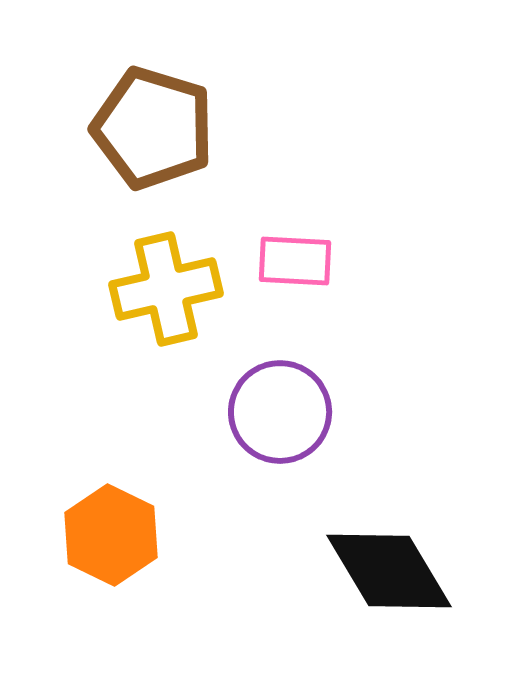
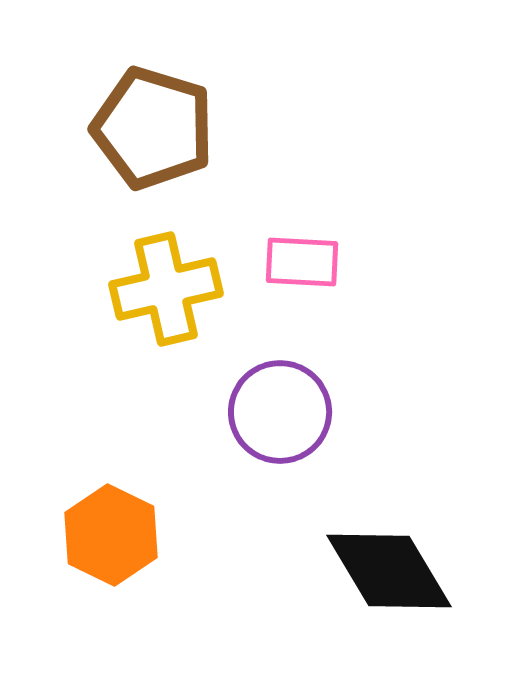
pink rectangle: moved 7 px right, 1 px down
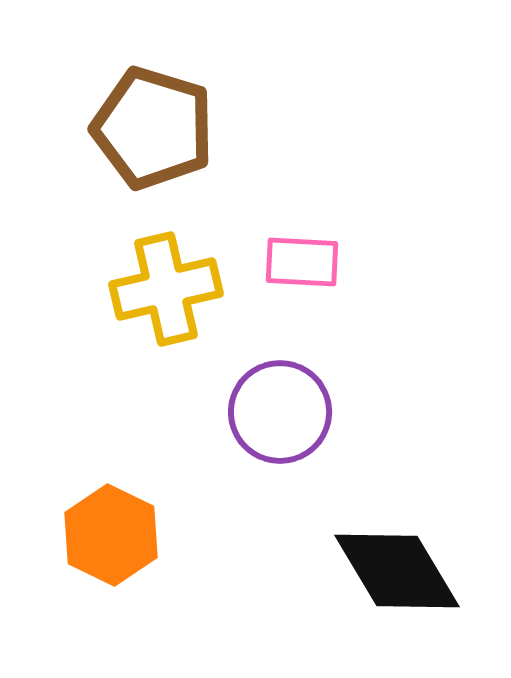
black diamond: moved 8 px right
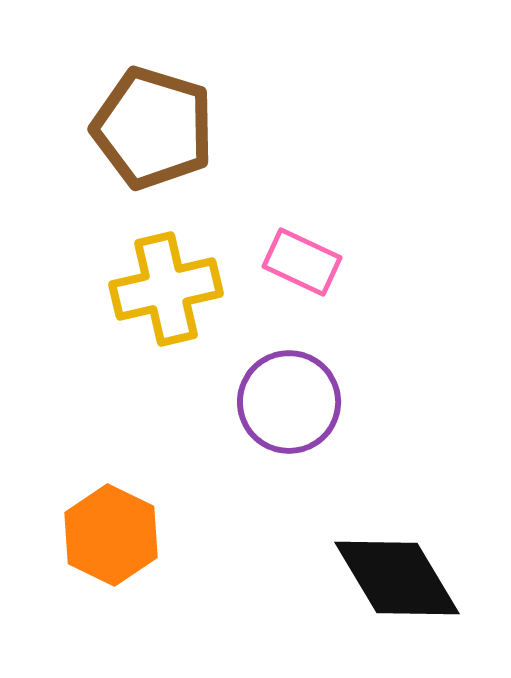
pink rectangle: rotated 22 degrees clockwise
purple circle: moved 9 px right, 10 px up
black diamond: moved 7 px down
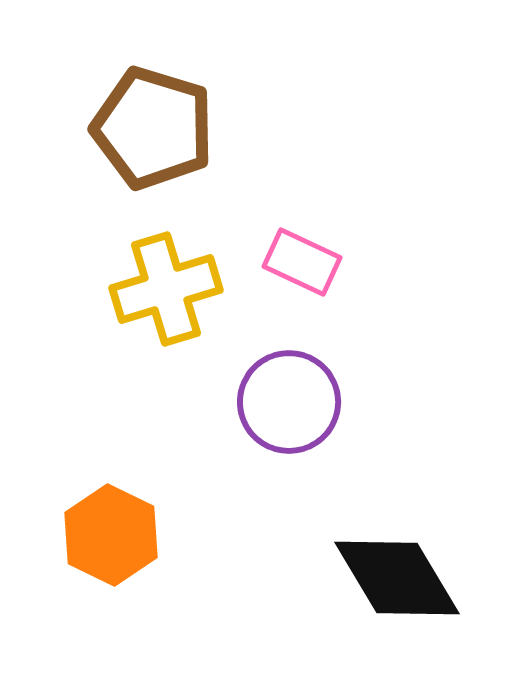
yellow cross: rotated 4 degrees counterclockwise
